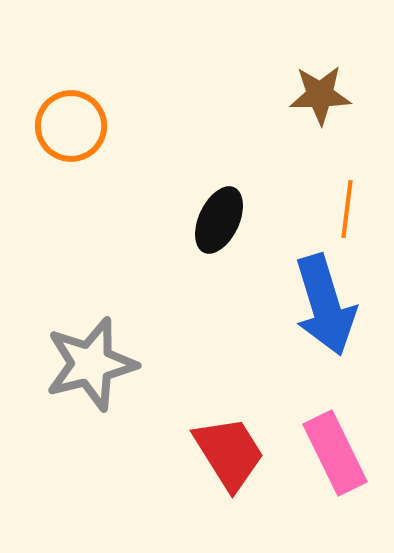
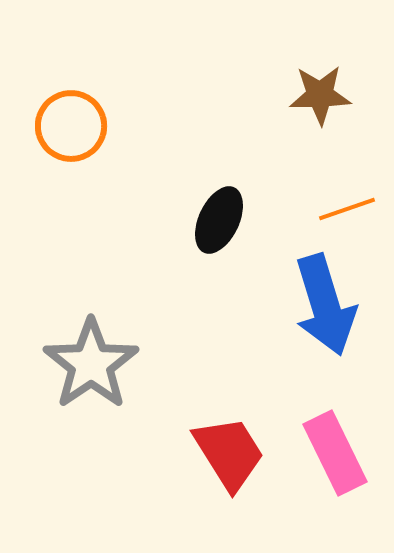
orange line: rotated 64 degrees clockwise
gray star: rotated 20 degrees counterclockwise
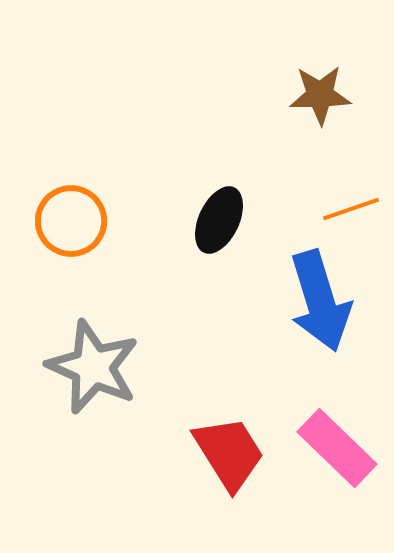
orange circle: moved 95 px down
orange line: moved 4 px right
blue arrow: moved 5 px left, 4 px up
gray star: moved 2 px right, 3 px down; rotated 14 degrees counterclockwise
pink rectangle: moved 2 px right, 5 px up; rotated 20 degrees counterclockwise
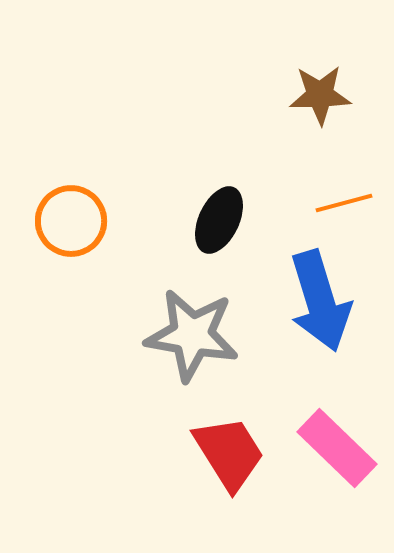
orange line: moved 7 px left, 6 px up; rotated 4 degrees clockwise
gray star: moved 99 px right, 32 px up; rotated 14 degrees counterclockwise
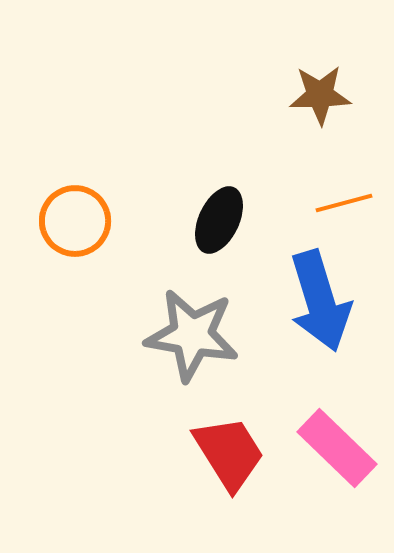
orange circle: moved 4 px right
